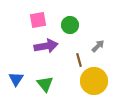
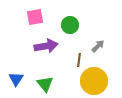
pink square: moved 3 px left, 3 px up
brown line: rotated 24 degrees clockwise
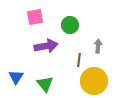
gray arrow: rotated 40 degrees counterclockwise
blue triangle: moved 2 px up
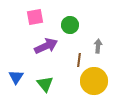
purple arrow: rotated 15 degrees counterclockwise
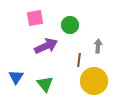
pink square: moved 1 px down
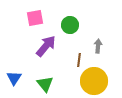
purple arrow: rotated 25 degrees counterclockwise
blue triangle: moved 2 px left, 1 px down
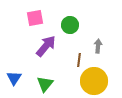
green triangle: rotated 18 degrees clockwise
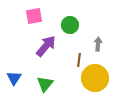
pink square: moved 1 px left, 2 px up
gray arrow: moved 2 px up
yellow circle: moved 1 px right, 3 px up
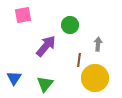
pink square: moved 11 px left, 1 px up
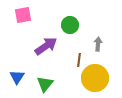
purple arrow: rotated 15 degrees clockwise
blue triangle: moved 3 px right, 1 px up
